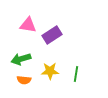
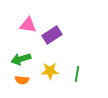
green line: moved 1 px right
orange semicircle: moved 2 px left
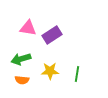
pink triangle: moved 3 px down
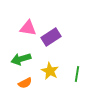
purple rectangle: moved 1 px left, 2 px down
yellow star: rotated 30 degrees clockwise
orange semicircle: moved 3 px right, 3 px down; rotated 32 degrees counterclockwise
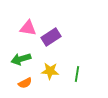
yellow star: rotated 24 degrees counterclockwise
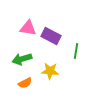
purple rectangle: moved 1 px up; rotated 60 degrees clockwise
green arrow: moved 1 px right
green line: moved 1 px left, 23 px up
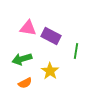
yellow star: rotated 30 degrees clockwise
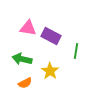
green arrow: rotated 30 degrees clockwise
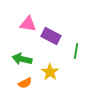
pink triangle: moved 4 px up
yellow star: moved 1 px down
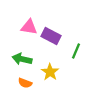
pink triangle: moved 1 px right, 3 px down
green line: rotated 14 degrees clockwise
orange semicircle: rotated 48 degrees clockwise
